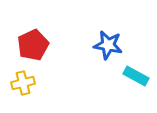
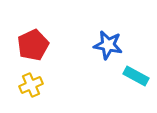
yellow cross: moved 8 px right, 2 px down; rotated 10 degrees counterclockwise
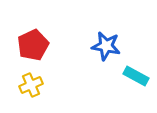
blue star: moved 2 px left, 1 px down
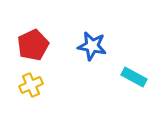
blue star: moved 14 px left
cyan rectangle: moved 2 px left, 1 px down
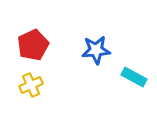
blue star: moved 4 px right, 4 px down; rotated 16 degrees counterclockwise
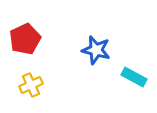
red pentagon: moved 8 px left, 6 px up
blue star: rotated 20 degrees clockwise
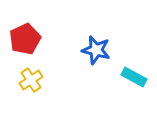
yellow cross: moved 5 px up; rotated 10 degrees counterclockwise
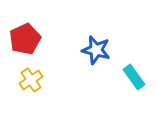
cyan rectangle: rotated 25 degrees clockwise
